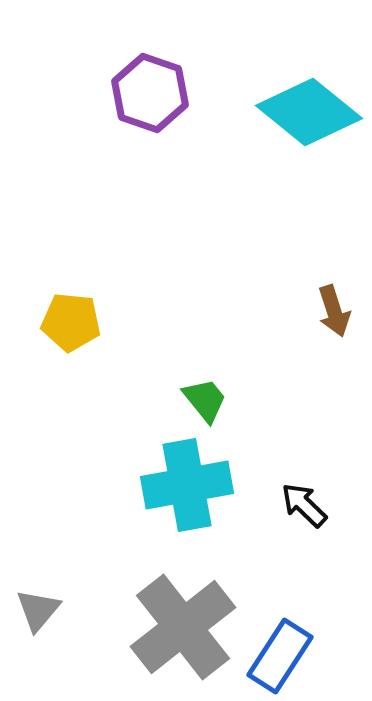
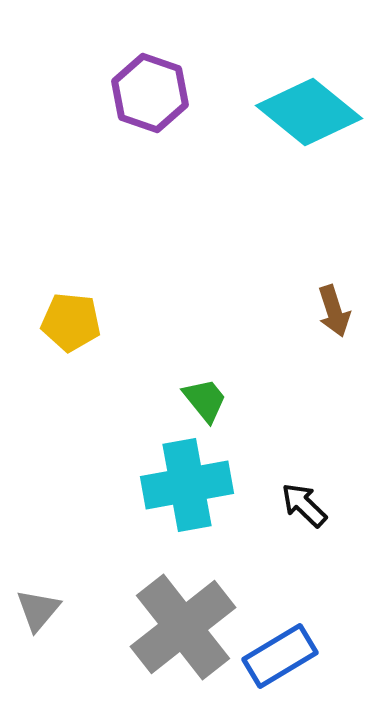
blue rectangle: rotated 26 degrees clockwise
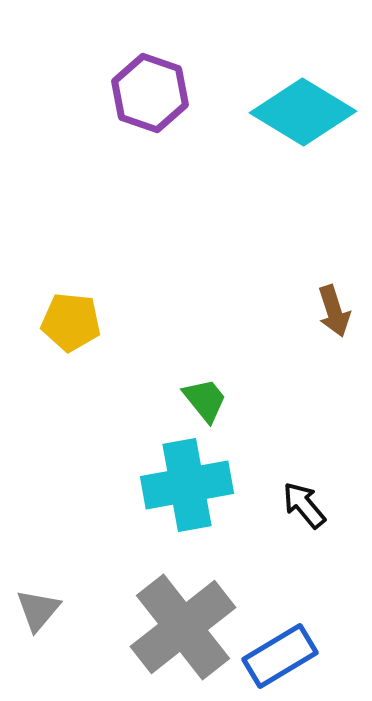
cyan diamond: moved 6 px left; rotated 8 degrees counterclockwise
black arrow: rotated 6 degrees clockwise
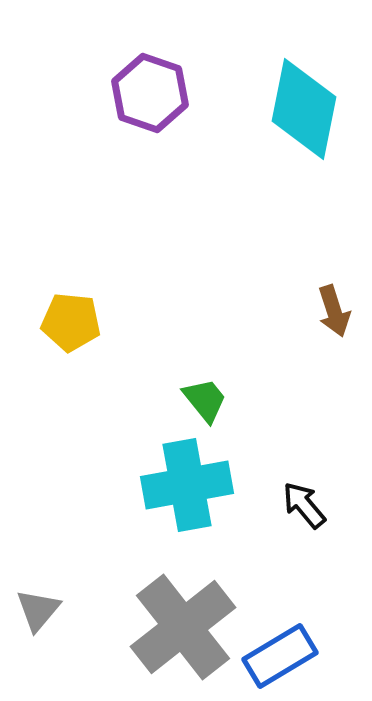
cyan diamond: moved 1 px right, 3 px up; rotated 70 degrees clockwise
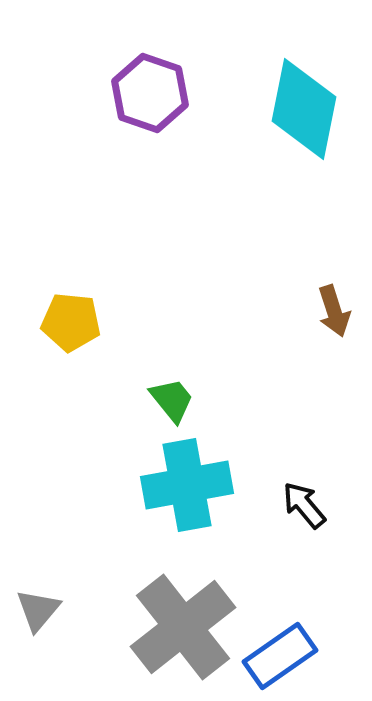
green trapezoid: moved 33 px left
blue rectangle: rotated 4 degrees counterclockwise
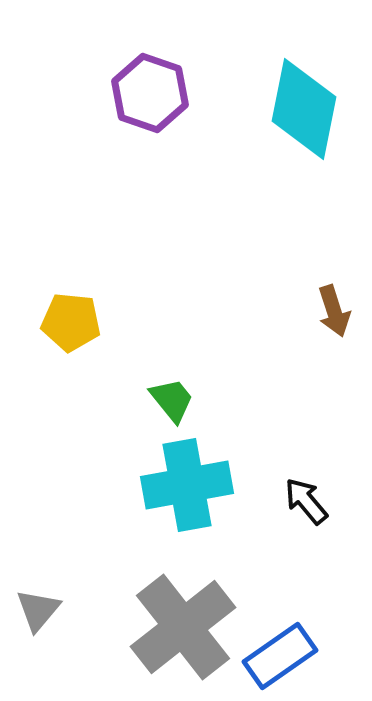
black arrow: moved 2 px right, 4 px up
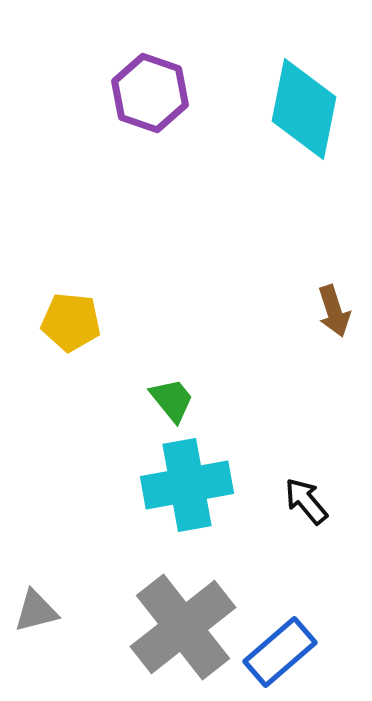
gray triangle: moved 2 px left, 1 px down; rotated 36 degrees clockwise
blue rectangle: moved 4 px up; rotated 6 degrees counterclockwise
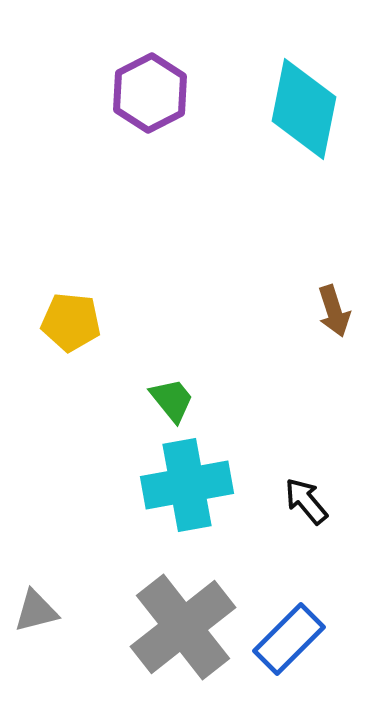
purple hexagon: rotated 14 degrees clockwise
blue rectangle: moved 9 px right, 13 px up; rotated 4 degrees counterclockwise
